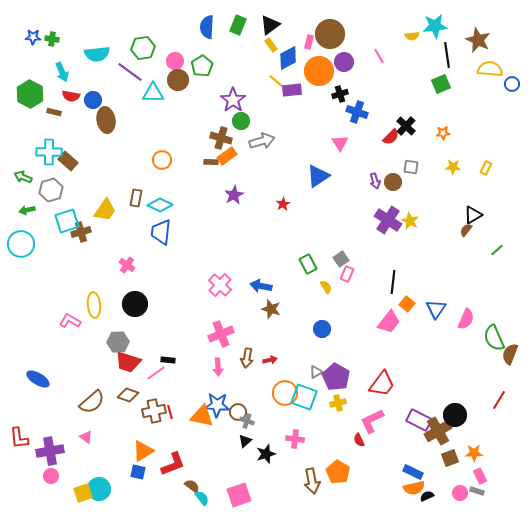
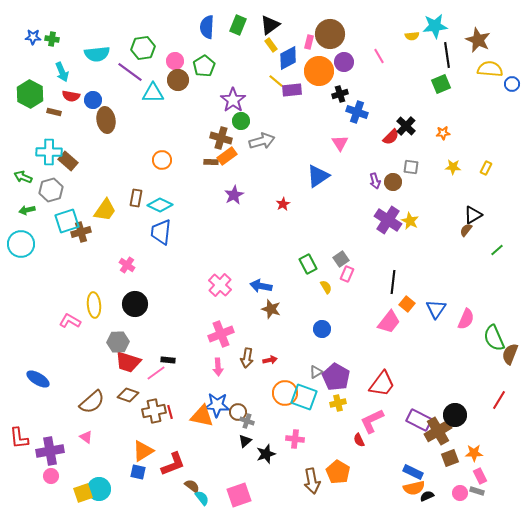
green pentagon at (202, 66): moved 2 px right
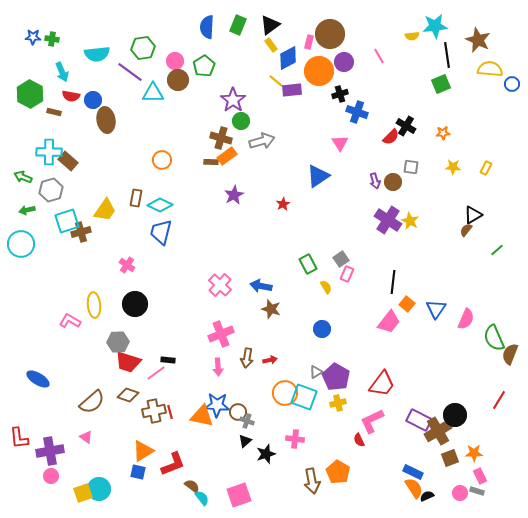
black cross at (406, 126): rotated 12 degrees counterclockwise
blue trapezoid at (161, 232): rotated 8 degrees clockwise
orange semicircle at (414, 488): rotated 110 degrees counterclockwise
